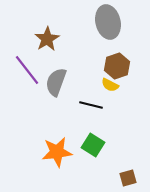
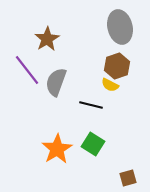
gray ellipse: moved 12 px right, 5 px down
green square: moved 1 px up
orange star: moved 3 px up; rotated 24 degrees counterclockwise
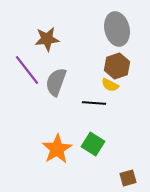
gray ellipse: moved 3 px left, 2 px down
brown star: rotated 25 degrees clockwise
black line: moved 3 px right, 2 px up; rotated 10 degrees counterclockwise
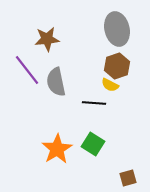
gray semicircle: rotated 32 degrees counterclockwise
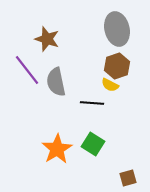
brown star: rotated 25 degrees clockwise
black line: moved 2 px left
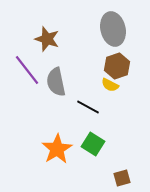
gray ellipse: moved 4 px left
black line: moved 4 px left, 4 px down; rotated 25 degrees clockwise
brown square: moved 6 px left
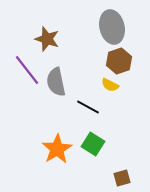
gray ellipse: moved 1 px left, 2 px up
brown hexagon: moved 2 px right, 5 px up
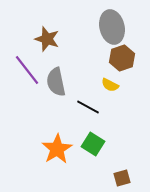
brown hexagon: moved 3 px right, 3 px up
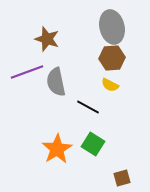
brown hexagon: moved 10 px left; rotated 15 degrees clockwise
purple line: moved 2 px down; rotated 72 degrees counterclockwise
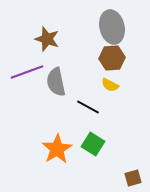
brown square: moved 11 px right
